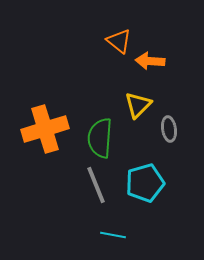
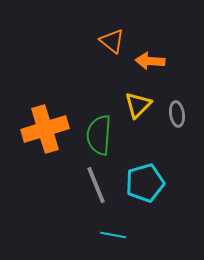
orange triangle: moved 7 px left
gray ellipse: moved 8 px right, 15 px up
green semicircle: moved 1 px left, 3 px up
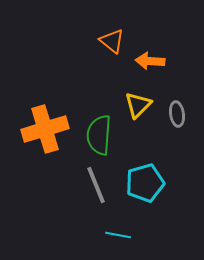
cyan line: moved 5 px right
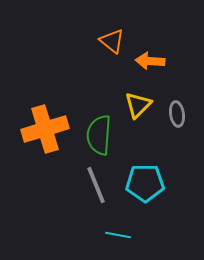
cyan pentagon: rotated 15 degrees clockwise
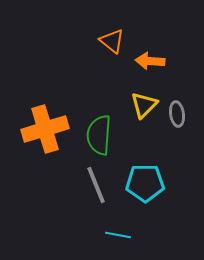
yellow triangle: moved 6 px right
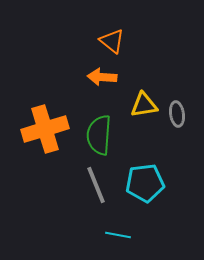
orange arrow: moved 48 px left, 16 px down
yellow triangle: rotated 36 degrees clockwise
cyan pentagon: rotated 6 degrees counterclockwise
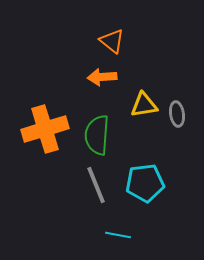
orange arrow: rotated 8 degrees counterclockwise
green semicircle: moved 2 px left
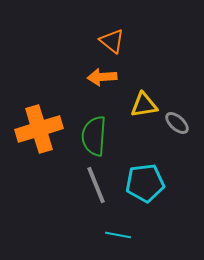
gray ellipse: moved 9 px down; rotated 40 degrees counterclockwise
orange cross: moved 6 px left
green semicircle: moved 3 px left, 1 px down
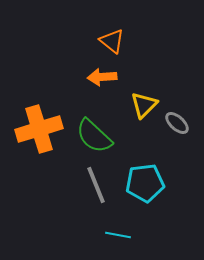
yellow triangle: rotated 36 degrees counterclockwise
green semicircle: rotated 51 degrees counterclockwise
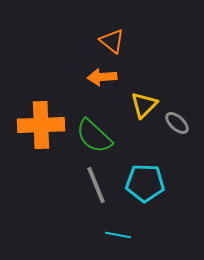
orange cross: moved 2 px right, 4 px up; rotated 15 degrees clockwise
cyan pentagon: rotated 9 degrees clockwise
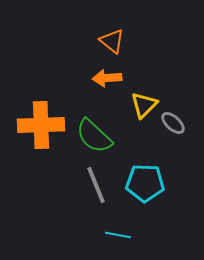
orange arrow: moved 5 px right, 1 px down
gray ellipse: moved 4 px left
